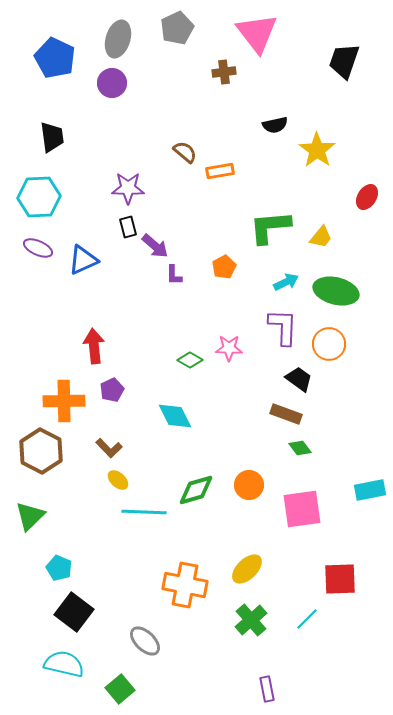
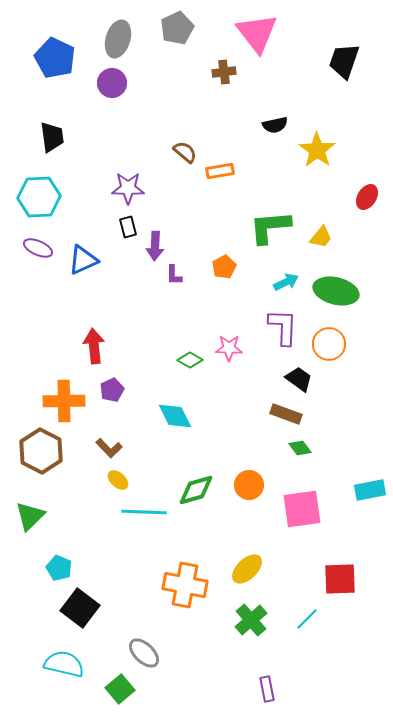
purple arrow at (155, 246): rotated 52 degrees clockwise
black square at (74, 612): moved 6 px right, 4 px up
gray ellipse at (145, 641): moved 1 px left, 12 px down
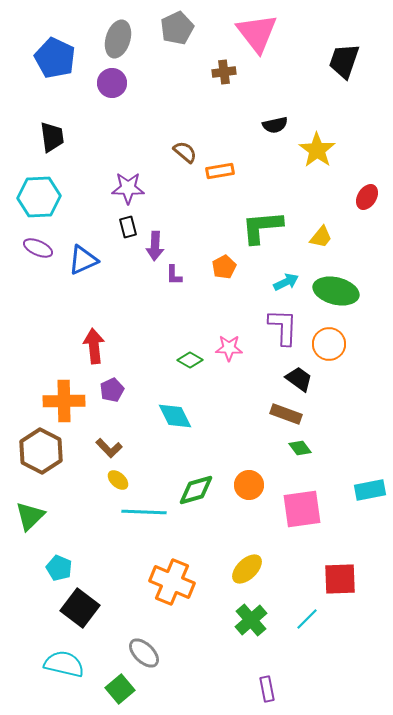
green L-shape at (270, 227): moved 8 px left
orange cross at (185, 585): moved 13 px left, 3 px up; rotated 12 degrees clockwise
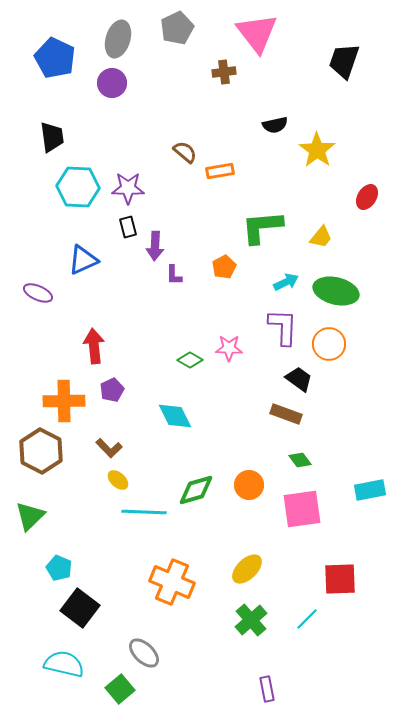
cyan hexagon at (39, 197): moved 39 px right, 10 px up; rotated 6 degrees clockwise
purple ellipse at (38, 248): moved 45 px down
green diamond at (300, 448): moved 12 px down
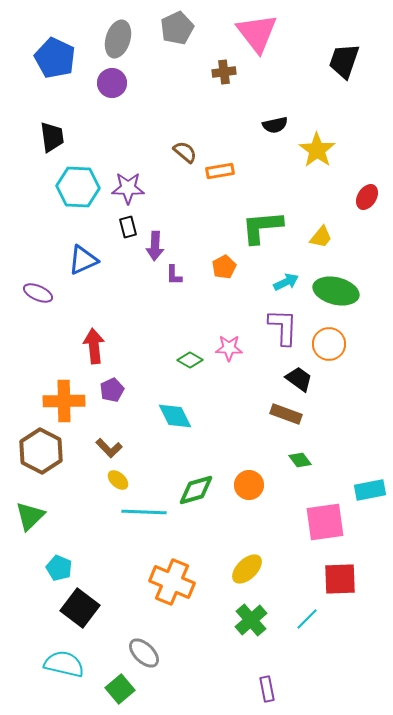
pink square at (302, 509): moved 23 px right, 13 px down
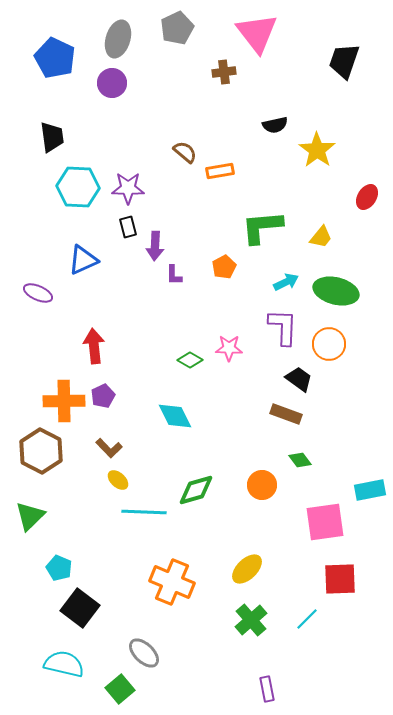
purple pentagon at (112, 390): moved 9 px left, 6 px down
orange circle at (249, 485): moved 13 px right
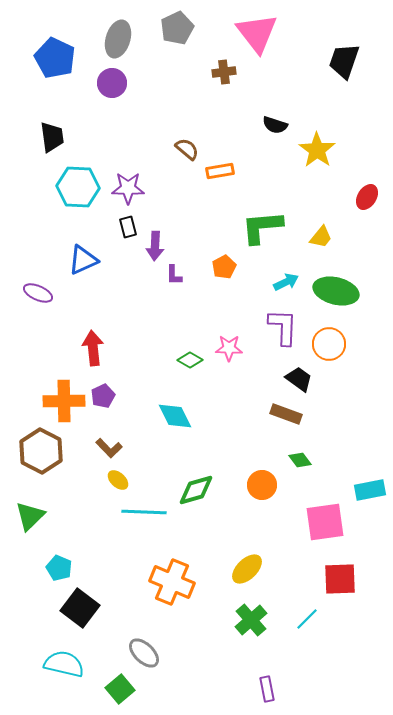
black semicircle at (275, 125): rotated 30 degrees clockwise
brown semicircle at (185, 152): moved 2 px right, 3 px up
red arrow at (94, 346): moved 1 px left, 2 px down
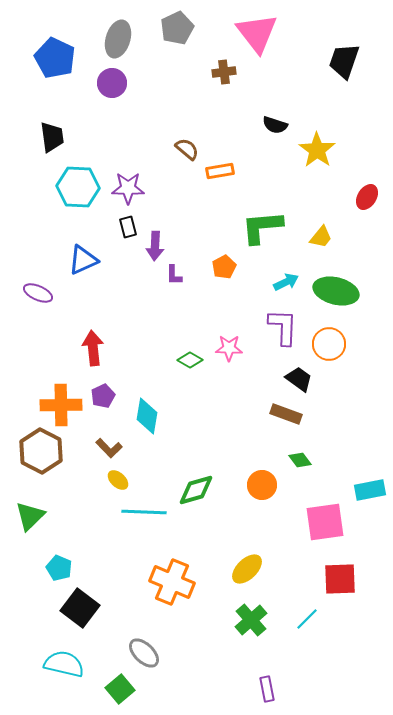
orange cross at (64, 401): moved 3 px left, 4 px down
cyan diamond at (175, 416): moved 28 px left; rotated 36 degrees clockwise
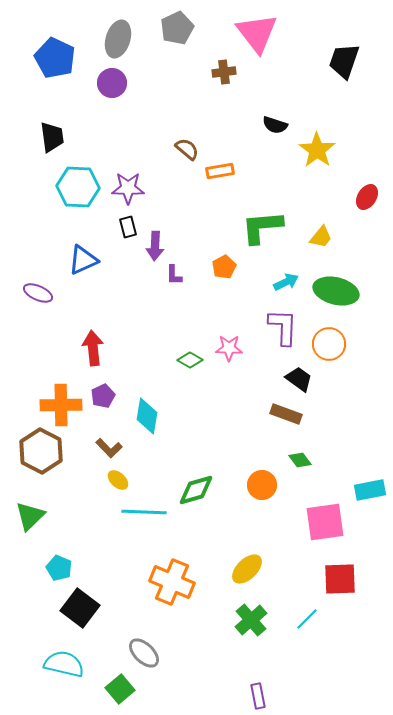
purple rectangle at (267, 689): moved 9 px left, 7 px down
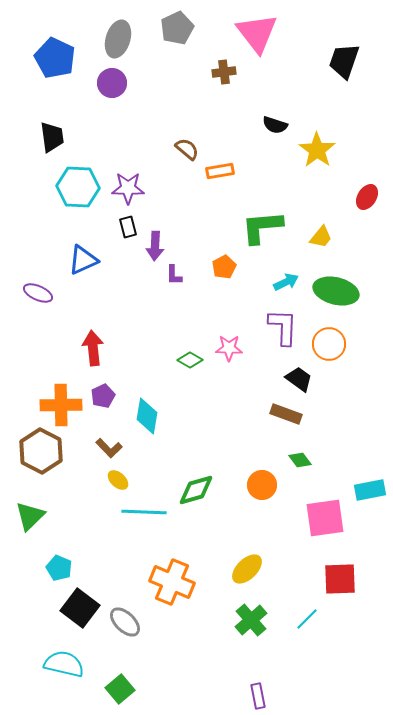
pink square at (325, 522): moved 4 px up
gray ellipse at (144, 653): moved 19 px left, 31 px up
